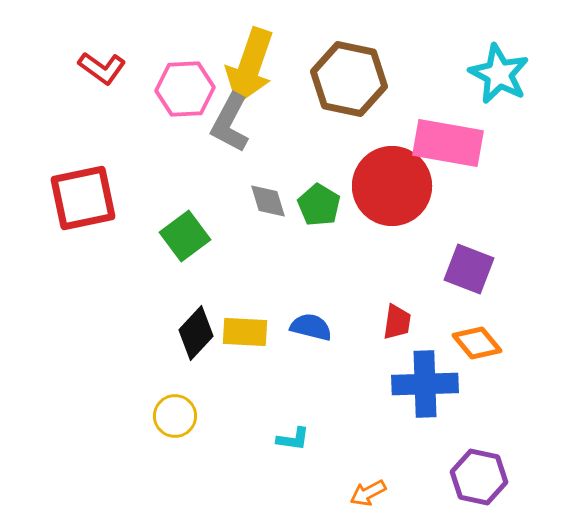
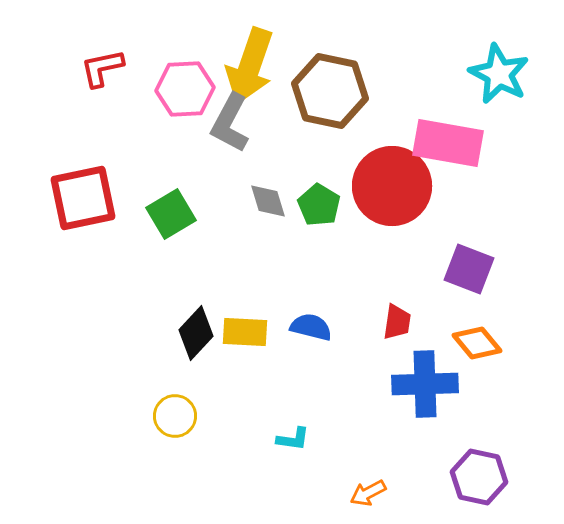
red L-shape: rotated 132 degrees clockwise
brown hexagon: moved 19 px left, 12 px down
green square: moved 14 px left, 22 px up; rotated 6 degrees clockwise
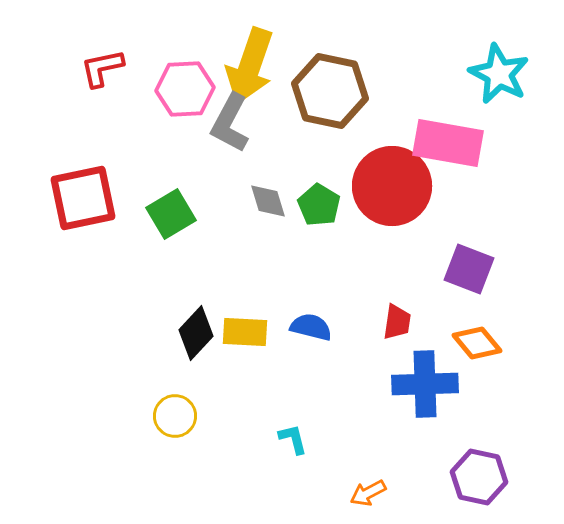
cyan L-shape: rotated 112 degrees counterclockwise
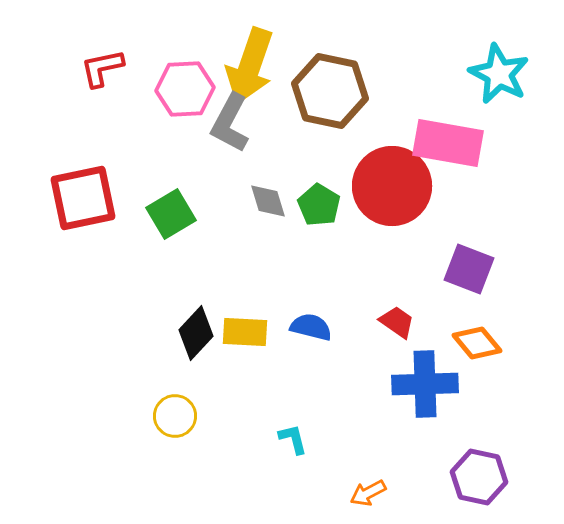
red trapezoid: rotated 63 degrees counterclockwise
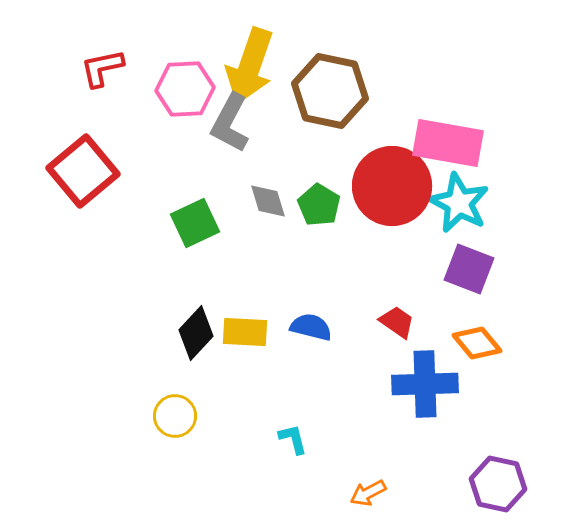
cyan star: moved 40 px left, 129 px down
red square: moved 27 px up; rotated 28 degrees counterclockwise
green square: moved 24 px right, 9 px down; rotated 6 degrees clockwise
purple hexagon: moved 19 px right, 7 px down
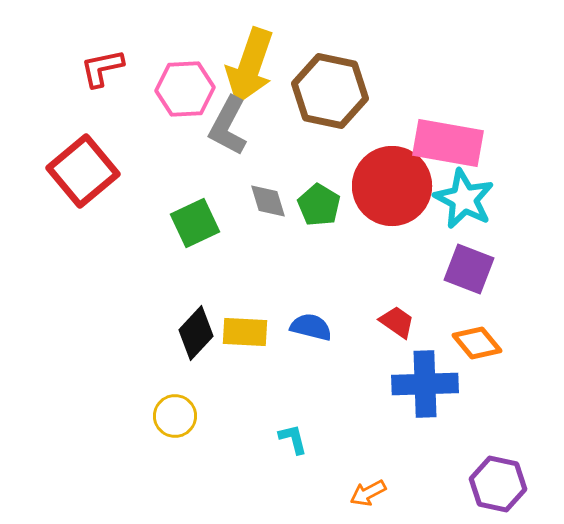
gray L-shape: moved 2 px left, 3 px down
cyan star: moved 5 px right, 4 px up
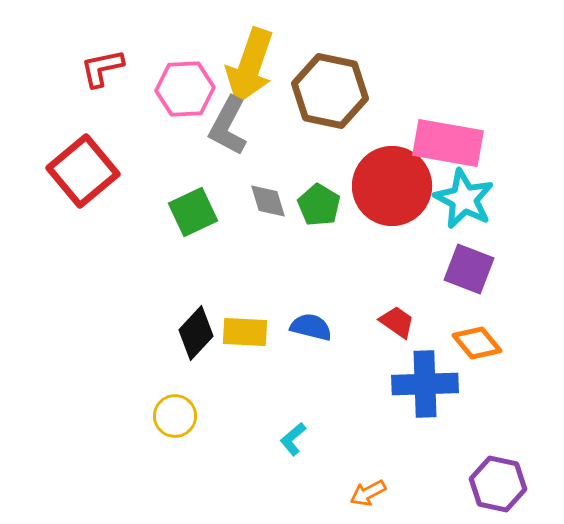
green square: moved 2 px left, 11 px up
cyan L-shape: rotated 116 degrees counterclockwise
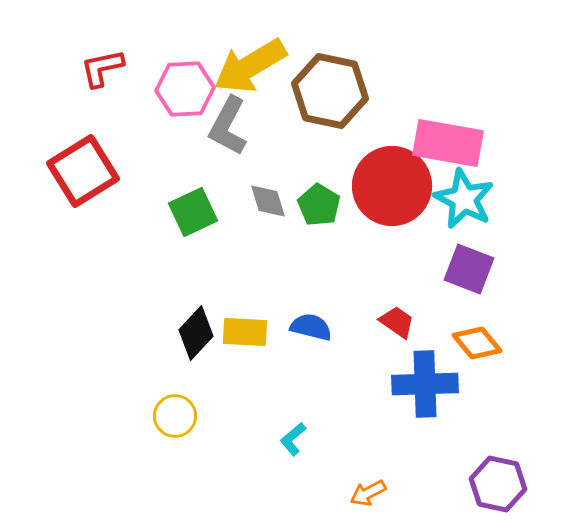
yellow arrow: rotated 40 degrees clockwise
red square: rotated 8 degrees clockwise
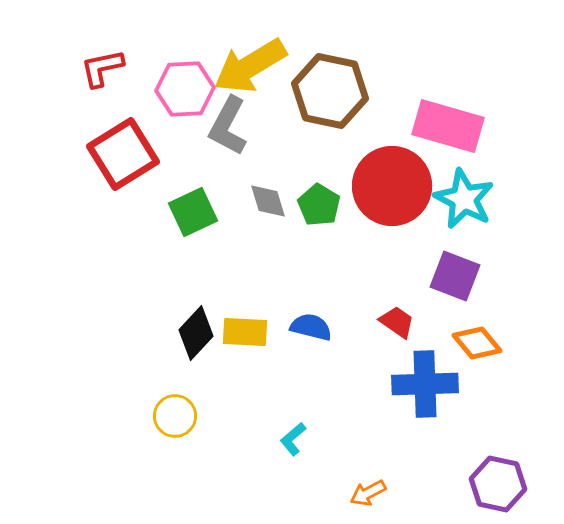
pink rectangle: moved 17 px up; rotated 6 degrees clockwise
red square: moved 40 px right, 17 px up
purple square: moved 14 px left, 7 px down
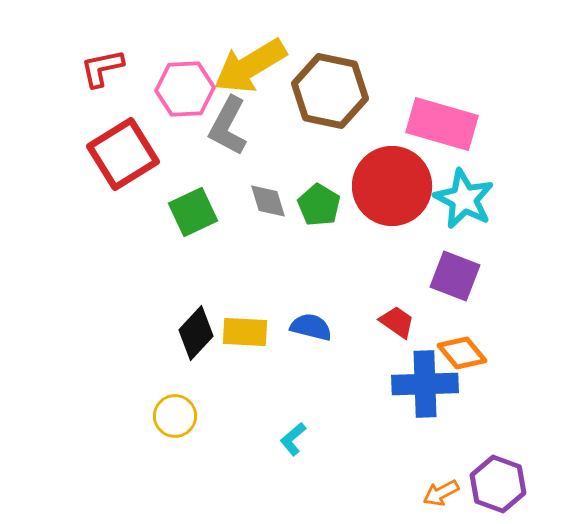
pink rectangle: moved 6 px left, 2 px up
orange diamond: moved 15 px left, 10 px down
purple hexagon: rotated 8 degrees clockwise
orange arrow: moved 73 px right
